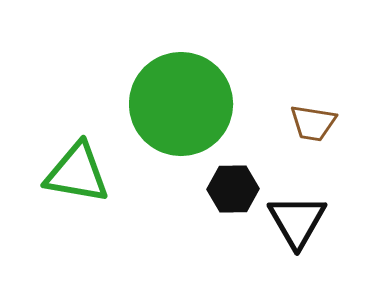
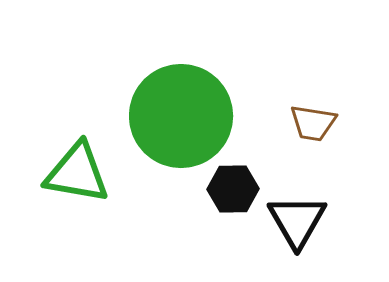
green circle: moved 12 px down
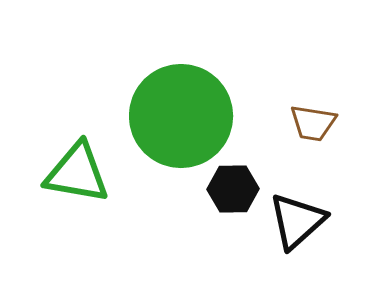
black triangle: rotated 18 degrees clockwise
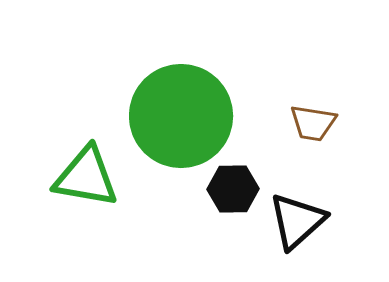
green triangle: moved 9 px right, 4 px down
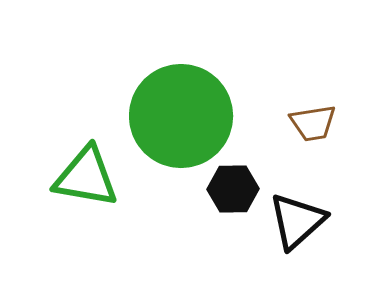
brown trapezoid: rotated 18 degrees counterclockwise
